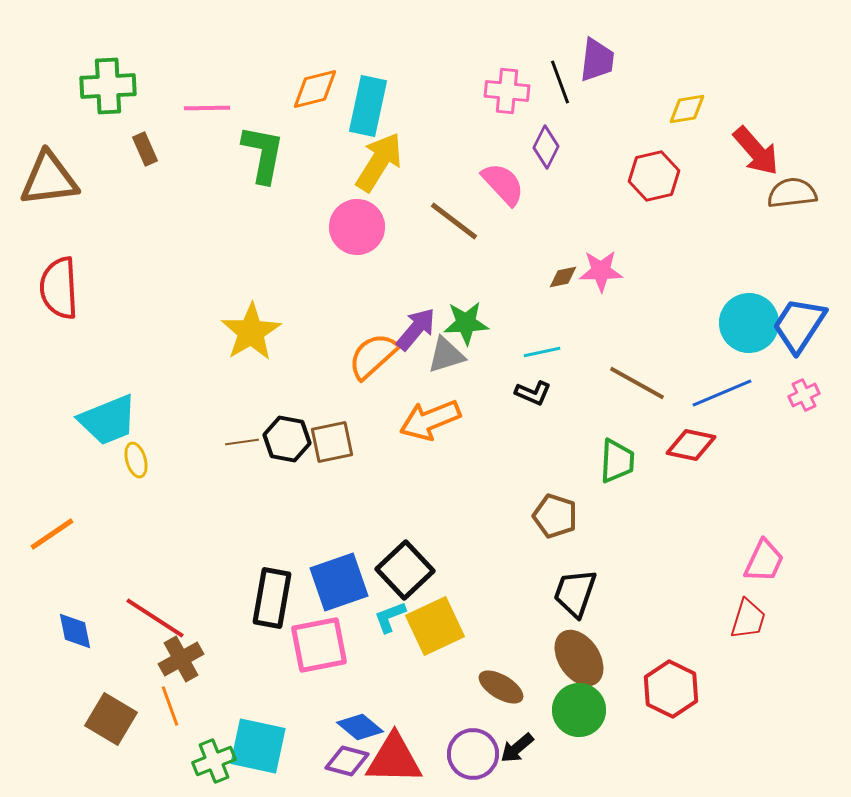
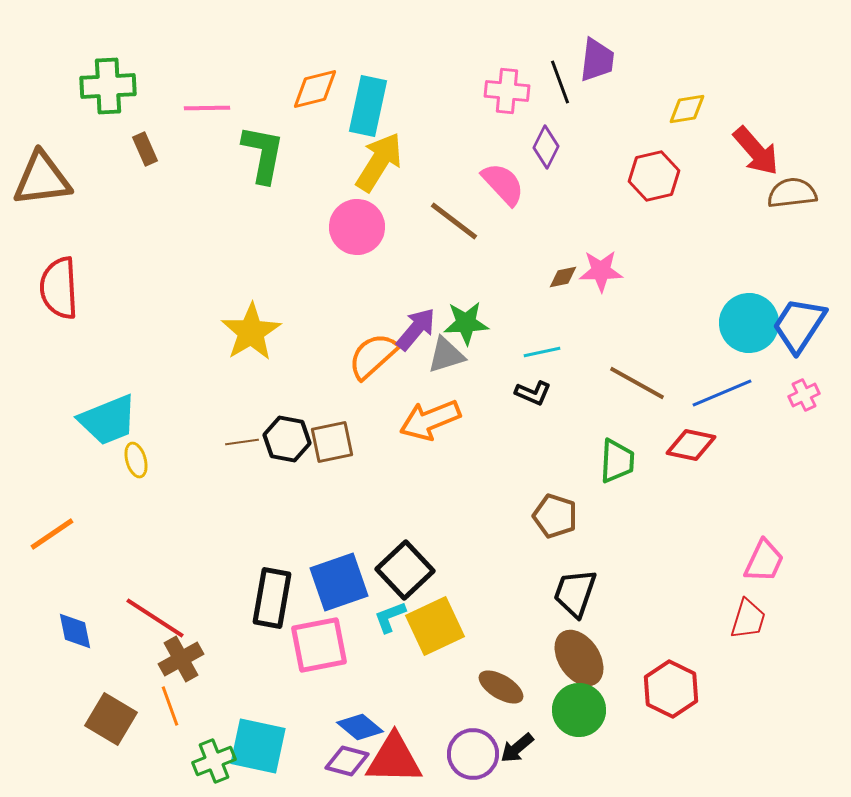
brown triangle at (49, 179): moved 7 px left
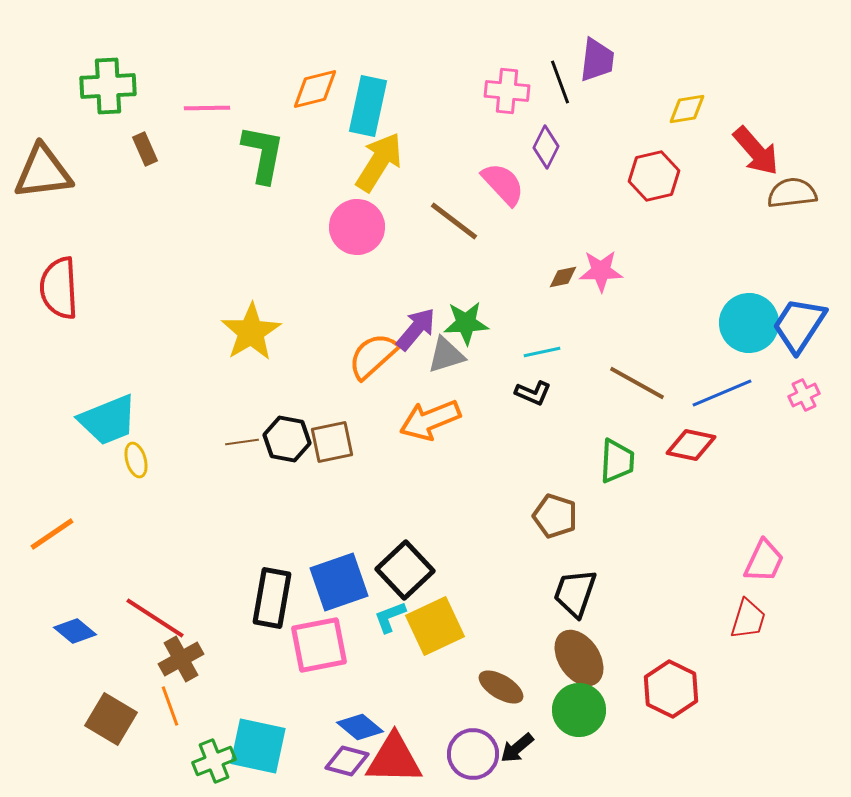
brown triangle at (42, 179): moved 1 px right, 7 px up
blue diamond at (75, 631): rotated 39 degrees counterclockwise
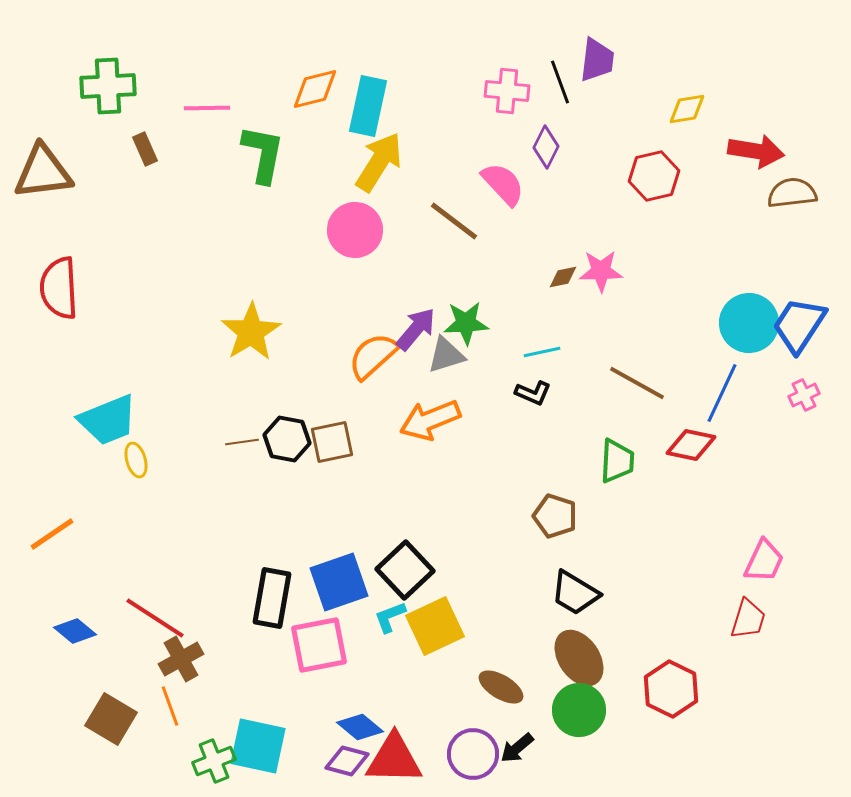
red arrow at (756, 151): rotated 40 degrees counterclockwise
pink circle at (357, 227): moved 2 px left, 3 px down
blue line at (722, 393): rotated 42 degrees counterclockwise
black trapezoid at (575, 593): rotated 78 degrees counterclockwise
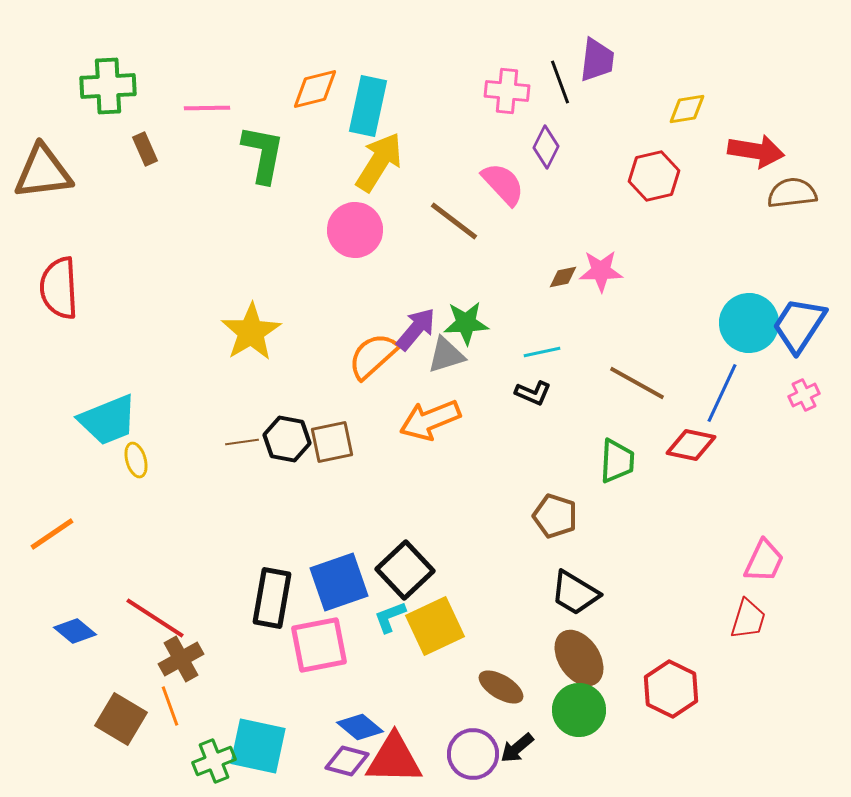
brown square at (111, 719): moved 10 px right
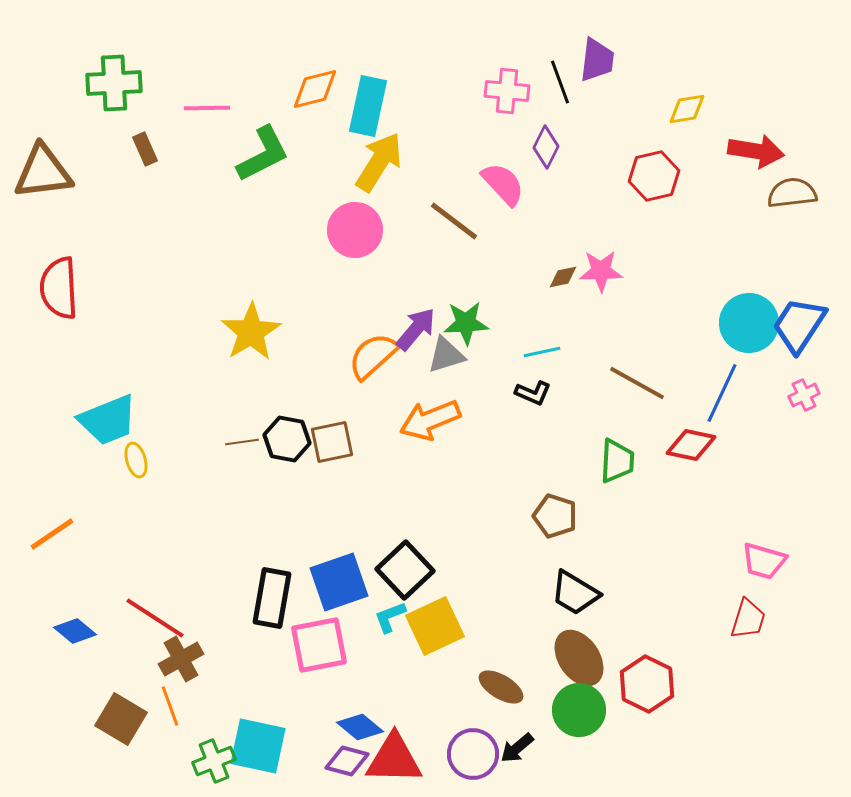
green cross at (108, 86): moved 6 px right, 3 px up
green L-shape at (263, 154): rotated 52 degrees clockwise
pink trapezoid at (764, 561): rotated 81 degrees clockwise
red hexagon at (671, 689): moved 24 px left, 5 px up
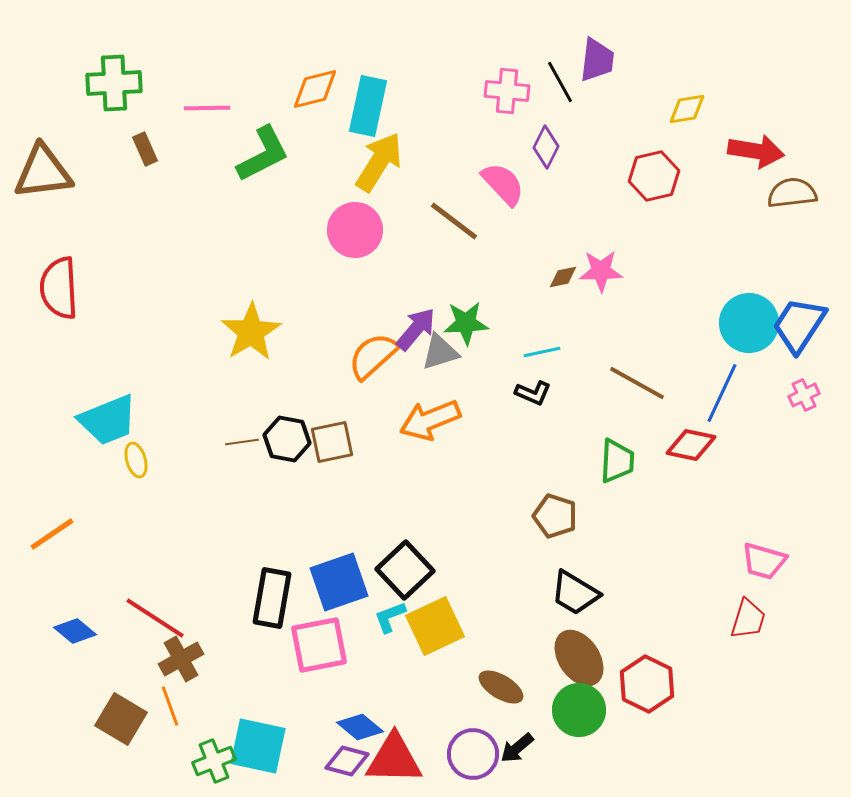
black line at (560, 82): rotated 9 degrees counterclockwise
gray triangle at (446, 355): moved 6 px left, 3 px up
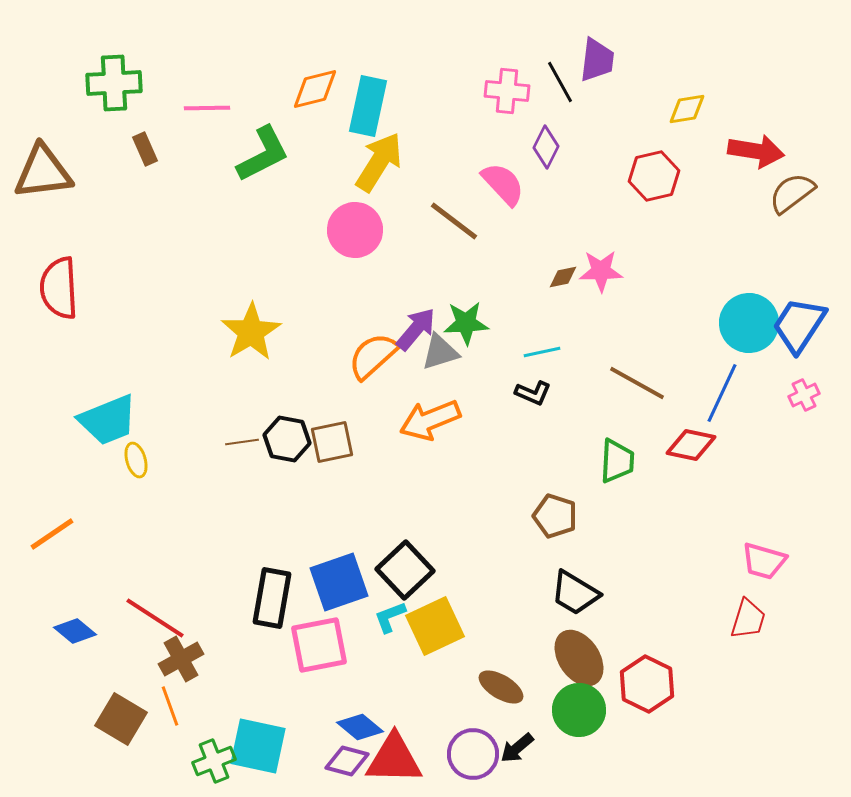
brown semicircle at (792, 193): rotated 30 degrees counterclockwise
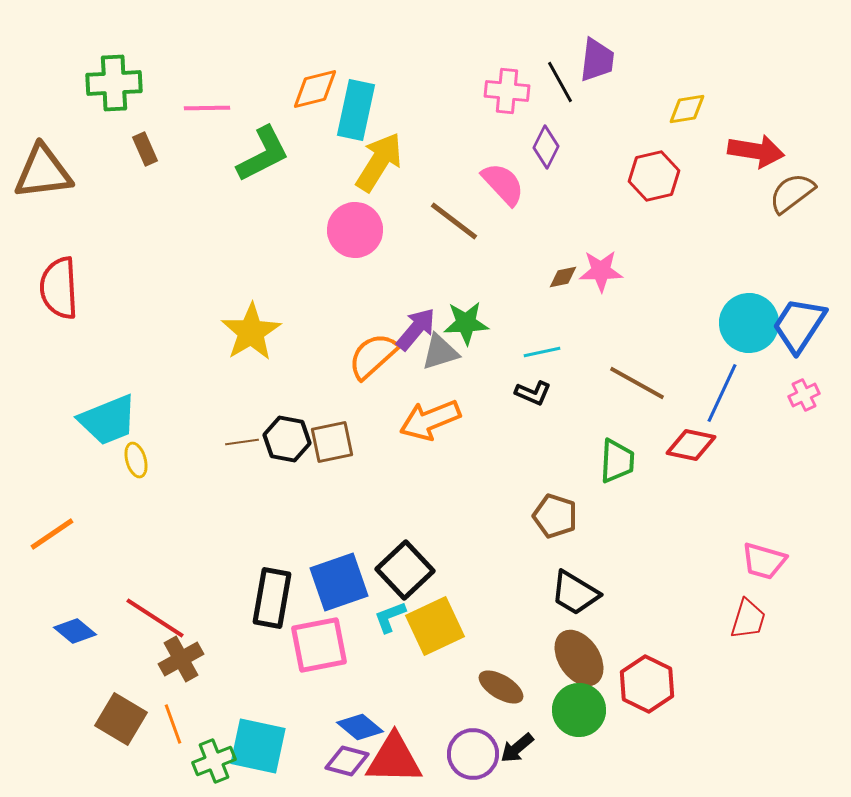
cyan rectangle at (368, 106): moved 12 px left, 4 px down
orange line at (170, 706): moved 3 px right, 18 px down
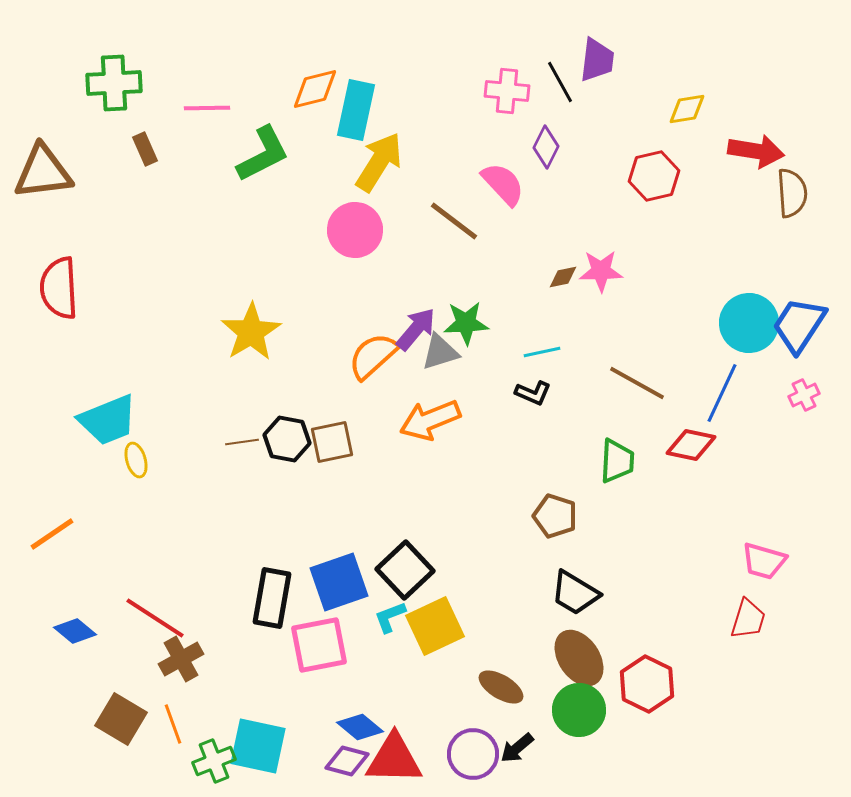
brown semicircle at (792, 193): rotated 123 degrees clockwise
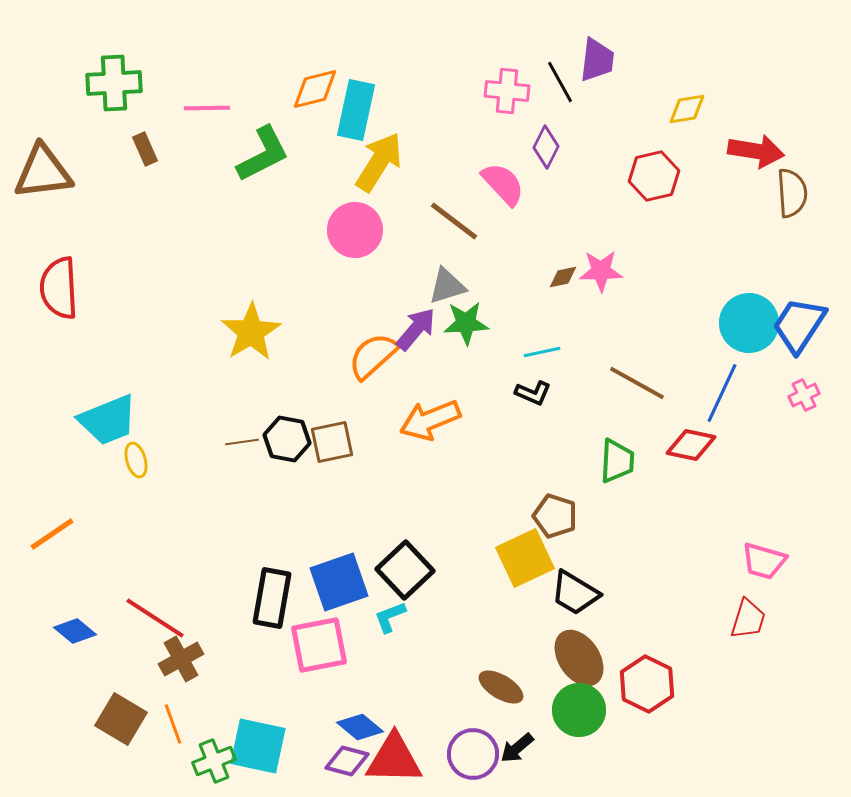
gray triangle at (440, 352): moved 7 px right, 66 px up
yellow square at (435, 626): moved 90 px right, 68 px up
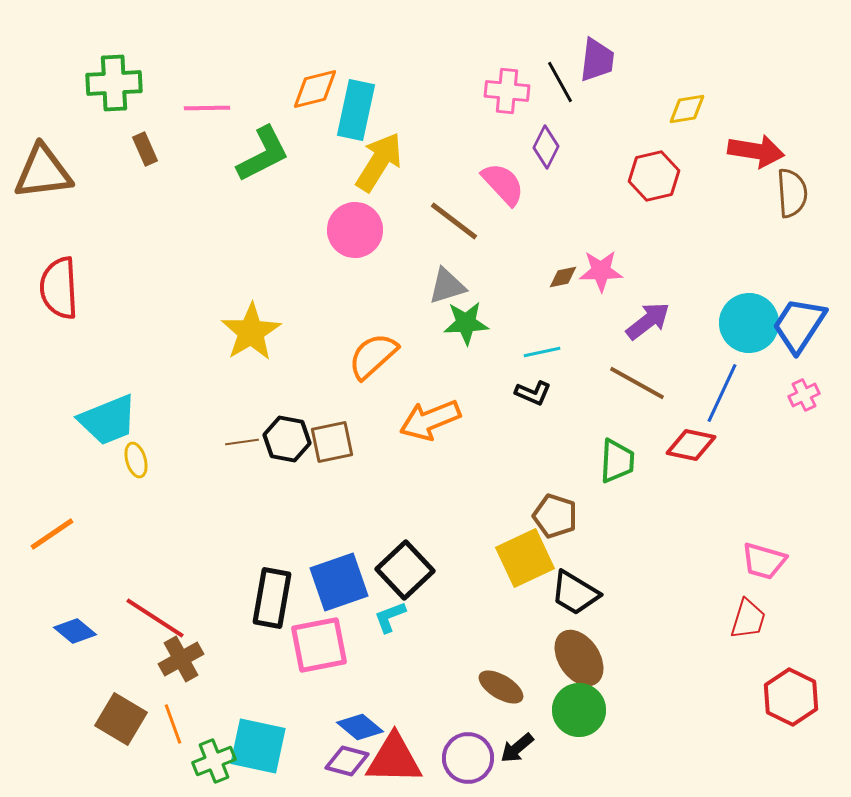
purple arrow at (416, 329): moved 232 px right, 8 px up; rotated 12 degrees clockwise
red hexagon at (647, 684): moved 144 px right, 13 px down
purple circle at (473, 754): moved 5 px left, 4 px down
